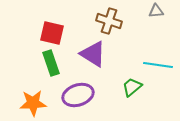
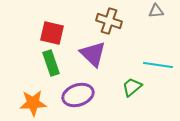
purple triangle: rotated 12 degrees clockwise
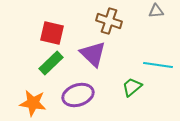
green rectangle: rotated 65 degrees clockwise
orange star: rotated 12 degrees clockwise
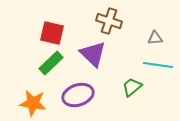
gray triangle: moved 1 px left, 27 px down
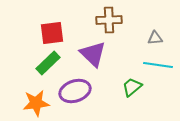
brown cross: moved 1 px up; rotated 20 degrees counterclockwise
red square: rotated 20 degrees counterclockwise
green rectangle: moved 3 px left
purple ellipse: moved 3 px left, 4 px up
orange star: moved 3 px right; rotated 16 degrees counterclockwise
